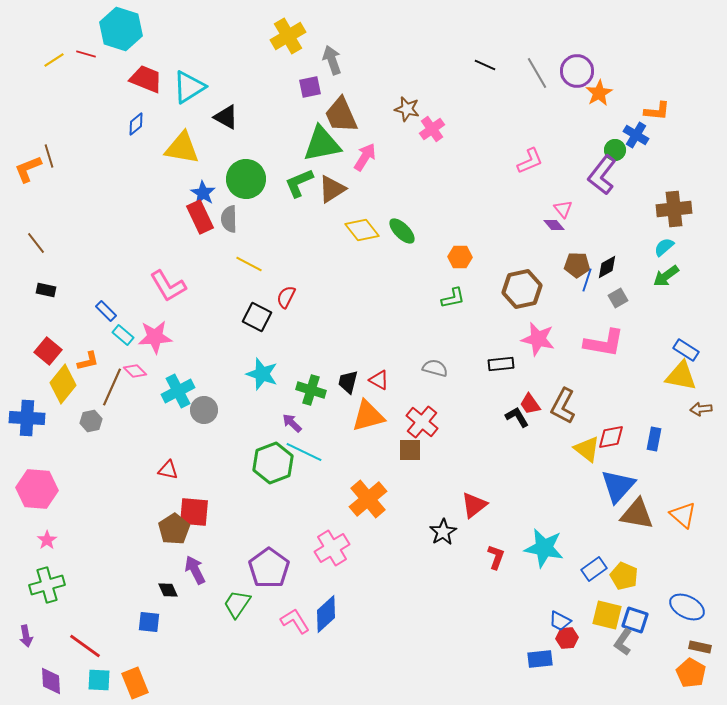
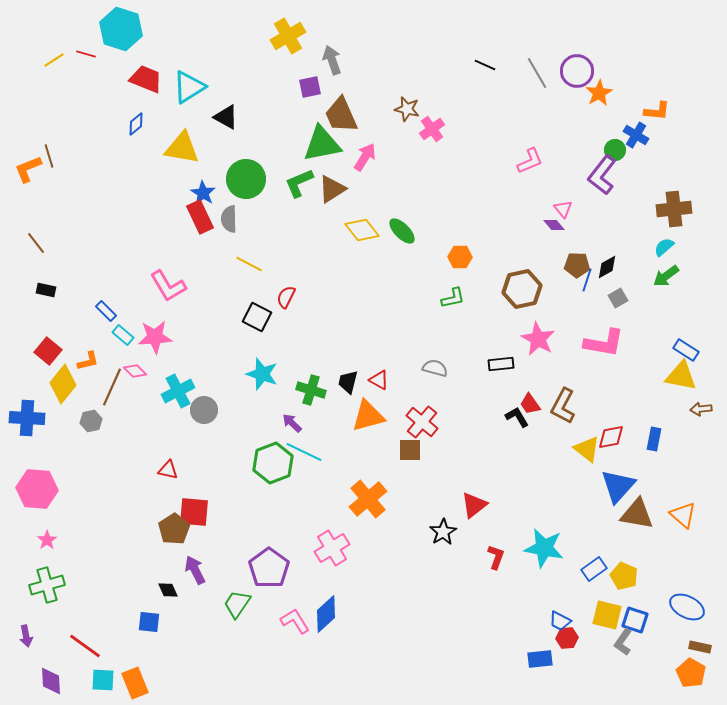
pink star at (538, 339): rotated 16 degrees clockwise
cyan square at (99, 680): moved 4 px right
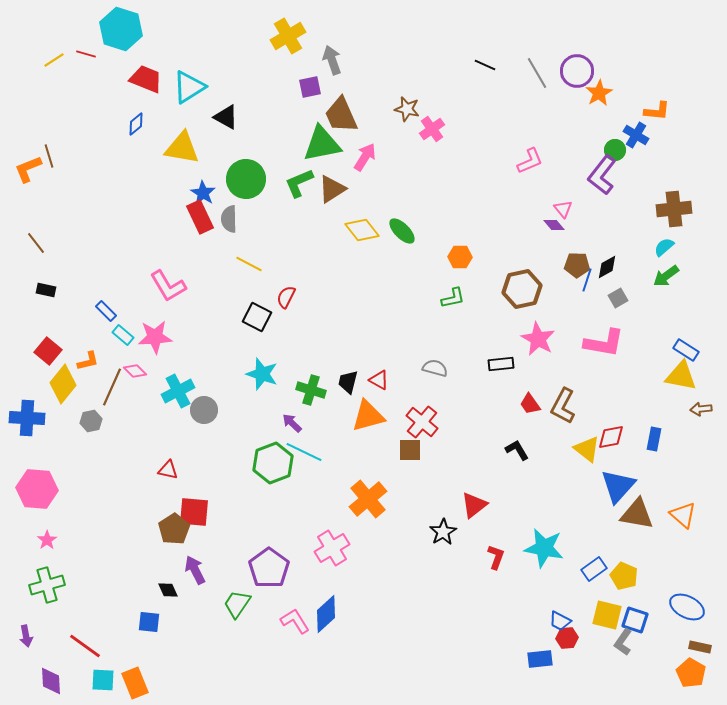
black L-shape at (517, 417): moved 33 px down
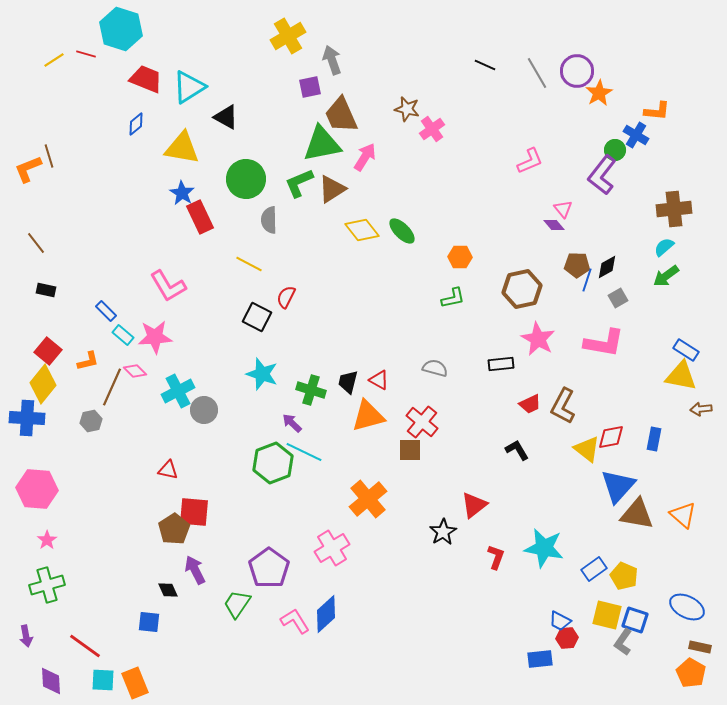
blue star at (203, 193): moved 21 px left
gray semicircle at (229, 219): moved 40 px right, 1 px down
yellow diamond at (63, 384): moved 20 px left
red trapezoid at (530, 404): rotated 80 degrees counterclockwise
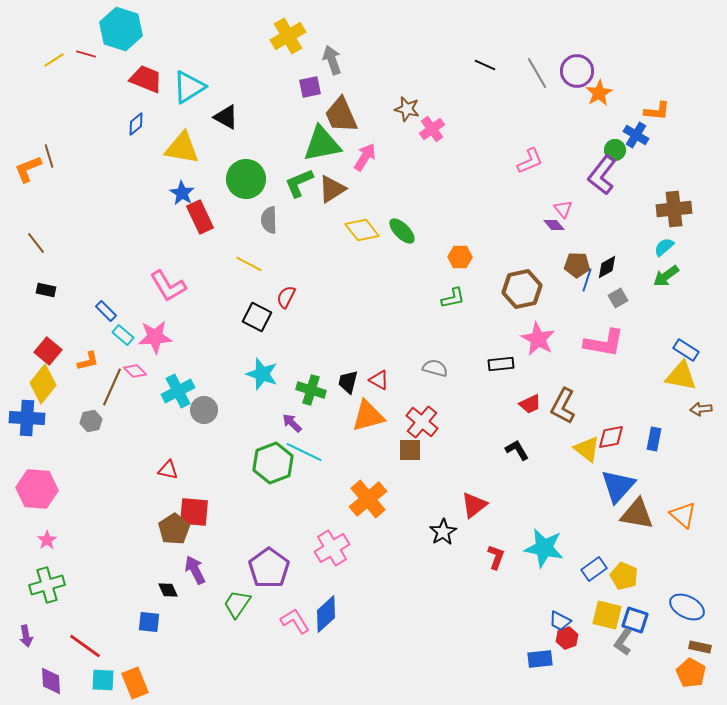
red hexagon at (567, 638): rotated 15 degrees counterclockwise
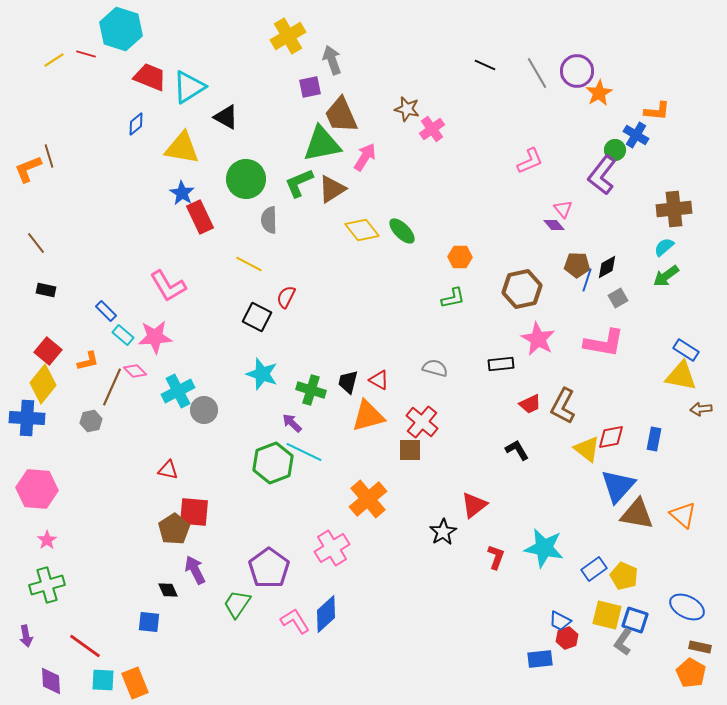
red trapezoid at (146, 79): moved 4 px right, 2 px up
